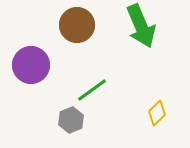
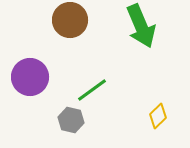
brown circle: moved 7 px left, 5 px up
purple circle: moved 1 px left, 12 px down
yellow diamond: moved 1 px right, 3 px down
gray hexagon: rotated 25 degrees counterclockwise
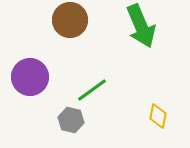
yellow diamond: rotated 35 degrees counterclockwise
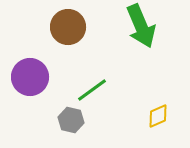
brown circle: moved 2 px left, 7 px down
yellow diamond: rotated 55 degrees clockwise
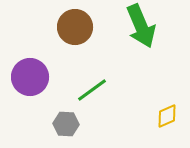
brown circle: moved 7 px right
yellow diamond: moved 9 px right
gray hexagon: moved 5 px left, 4 px down; rotated 10 degrees counterclockwise
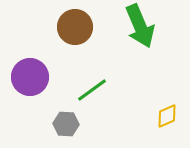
green arrow: moved 1 px left
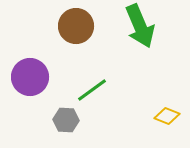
brown circle: moved 1 px right, 1 px up
yellow diamond: rotated 45 degrees clockwise
gray hexagon: moved 4 px up
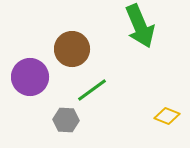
brown circle: moved 4 px left, 23 px down
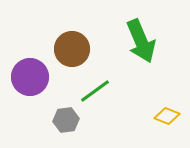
green arrow: moved 1 px right, 15 px down
green line: moved 3 px right, 1 px down
gray hexagon: rotated 10 degrees counterclockwise
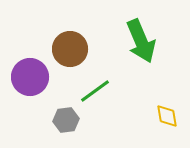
brown circle: moved 2 px left
yellow diamond: rotated 60 degrees clockwise
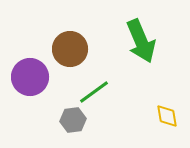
green line: moved 1 px left, 1 px down
gray hexagon: moved 7 px right
